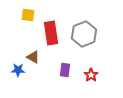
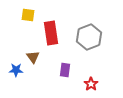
gray hexagon: moved 5 px right, 3 px down
brown triangle: rotated 24 degrees clockwise
blue star: moved 2 px left
red star: moved 9 px down
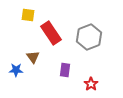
red rectangle: rotated 25 degrees counterclockwise
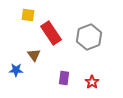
brown triangle: moved 1 px right, 2 px up
purple rectangle: moved 1 px left, 8 px down
red star: moved 1 px right, 2 px up
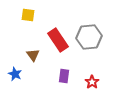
red rectangle: moved 7 px right, 7 px down
gray hexagon: rotated 15 degrees clockwise
brown triangle: moved 1 px left
blue star: moved 1 px left, 4 px down; rotated 24 degrees clockwise
purple rectangle: moved 2 px up
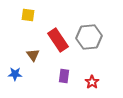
blue star: rotated 24 degrees counterclockwise
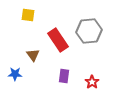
gray hexagon: moved 6 px up
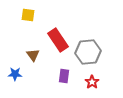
gray hexagon: moved 1 px left, 21 px down
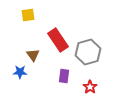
yellow square: rotated 16 degrees counterclockwise
gray hexagon: rotated 10 degrees counterclockwise
blue star: moved 5 px right, 2 px up
red star: moved 2 px left, 5 px down
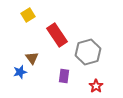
yellow square: rotated 24 degrees counterclockwise
red rectangle: moved 1 px left, 5 px up
brown triangle: moved 1 px left, 3 px down
blue star: rotated 16 degrees counterclockwise
red star: moved 6 px right, 1 px up
